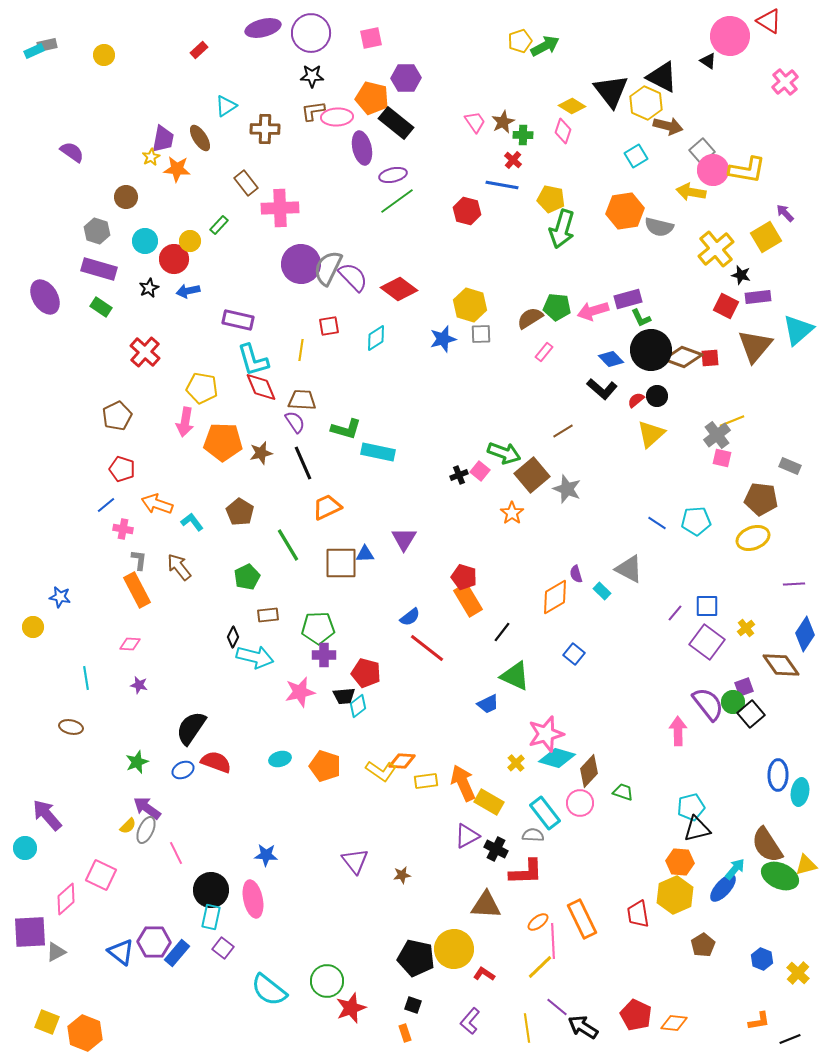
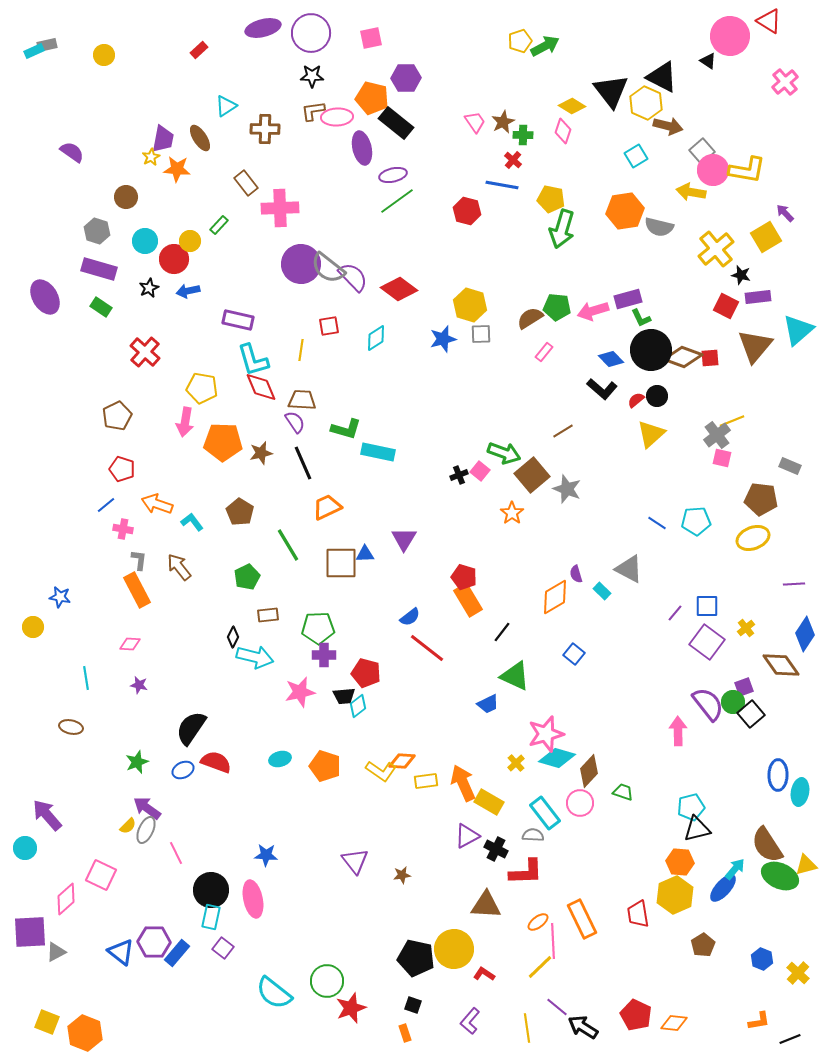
gray semicircle at (328, 268): rotated 78 degrees counterclockwise
cyan semicircle at (269, 990): moved 5 px right, 3 px down
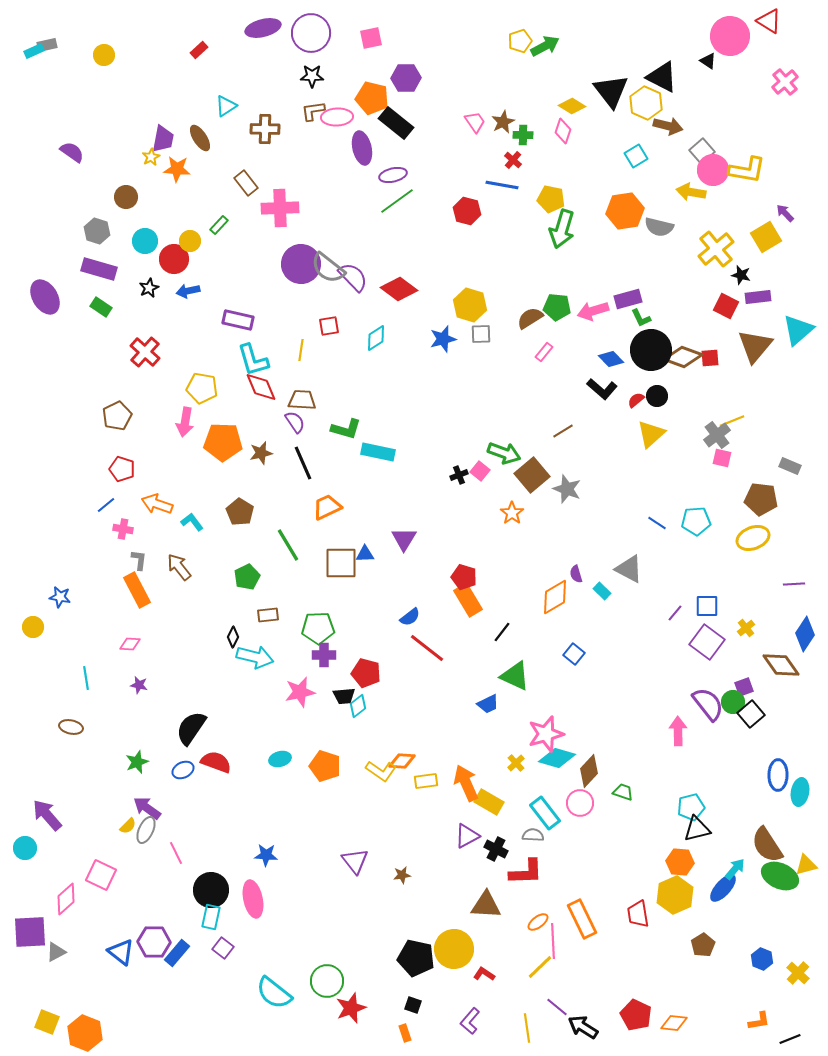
orange arrow at (463, 783): moved 3 px right
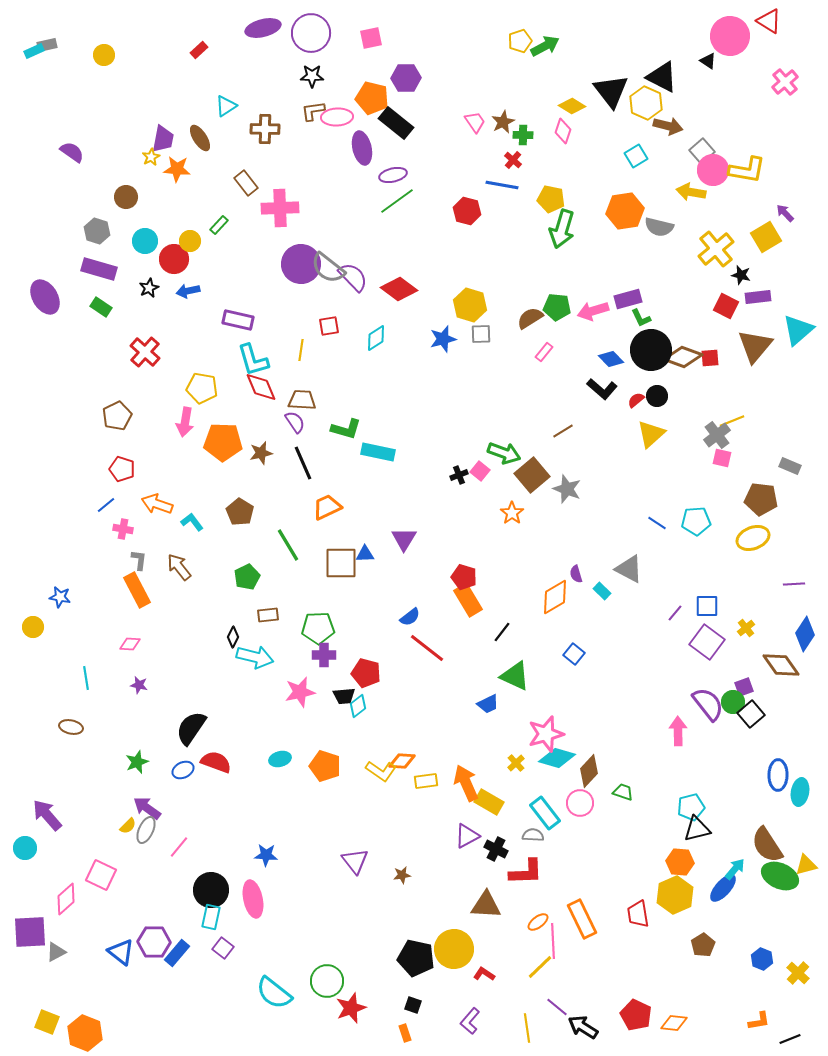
pink line at (176, 853): moved 3 px right, 6 px up; rotated 65 degrees clockwise
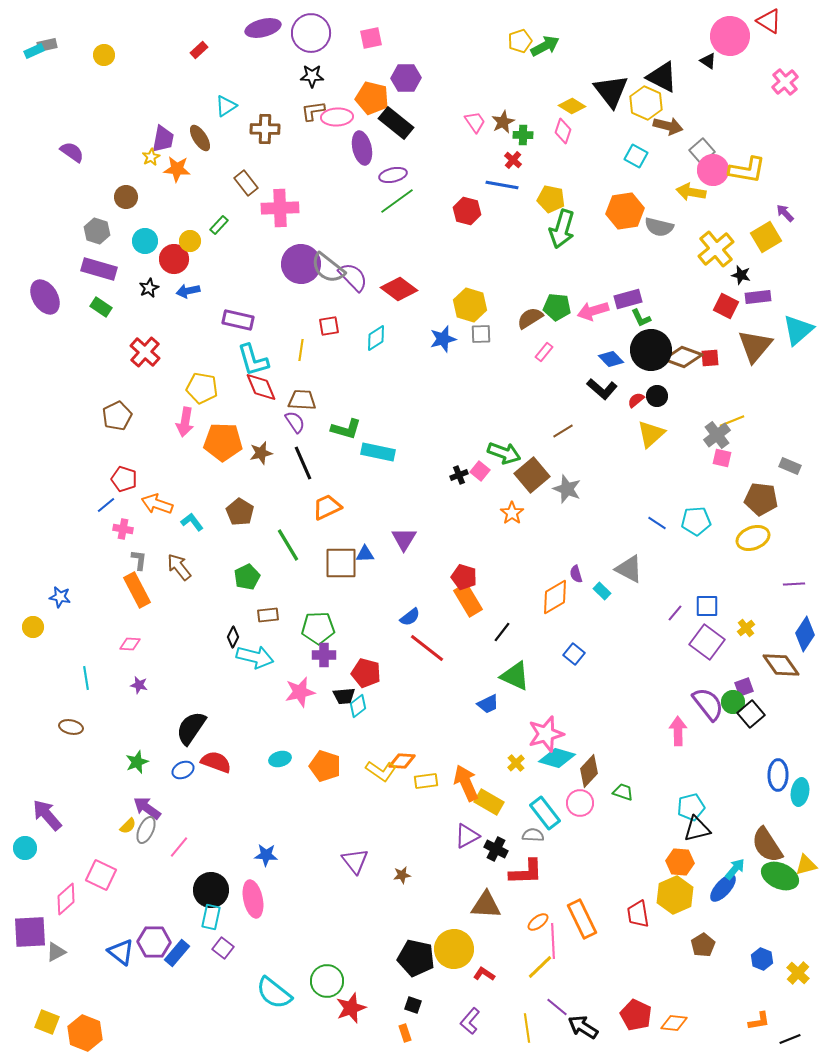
cyan square at (636, 156): rotated 30 degrees counterclockwise
red pentagon at (122, 469): moved 2 px right, 10 px down
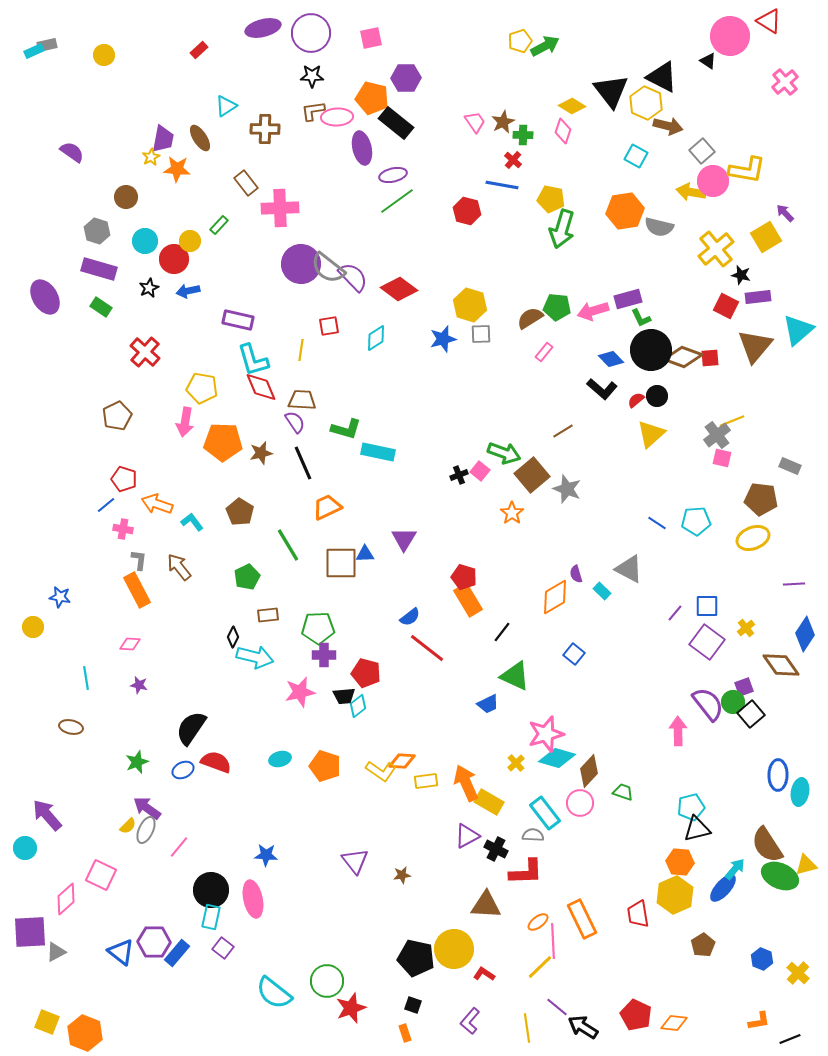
pink circle at (713, 170): moved 11 px down
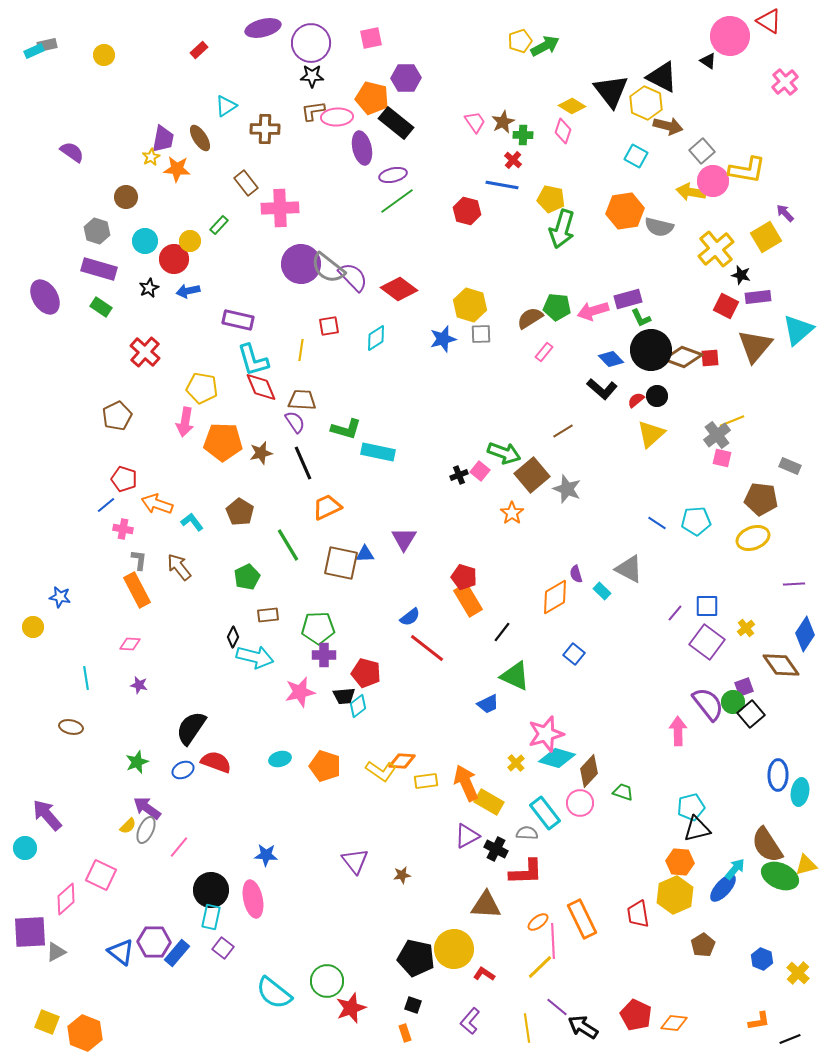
purple circle at (311, 33): moved 10 px down
brown square at (341, 563): rotated 12 degrees clockwise
gray semicircle at (533, 835): moved 6 px left, 2 px up
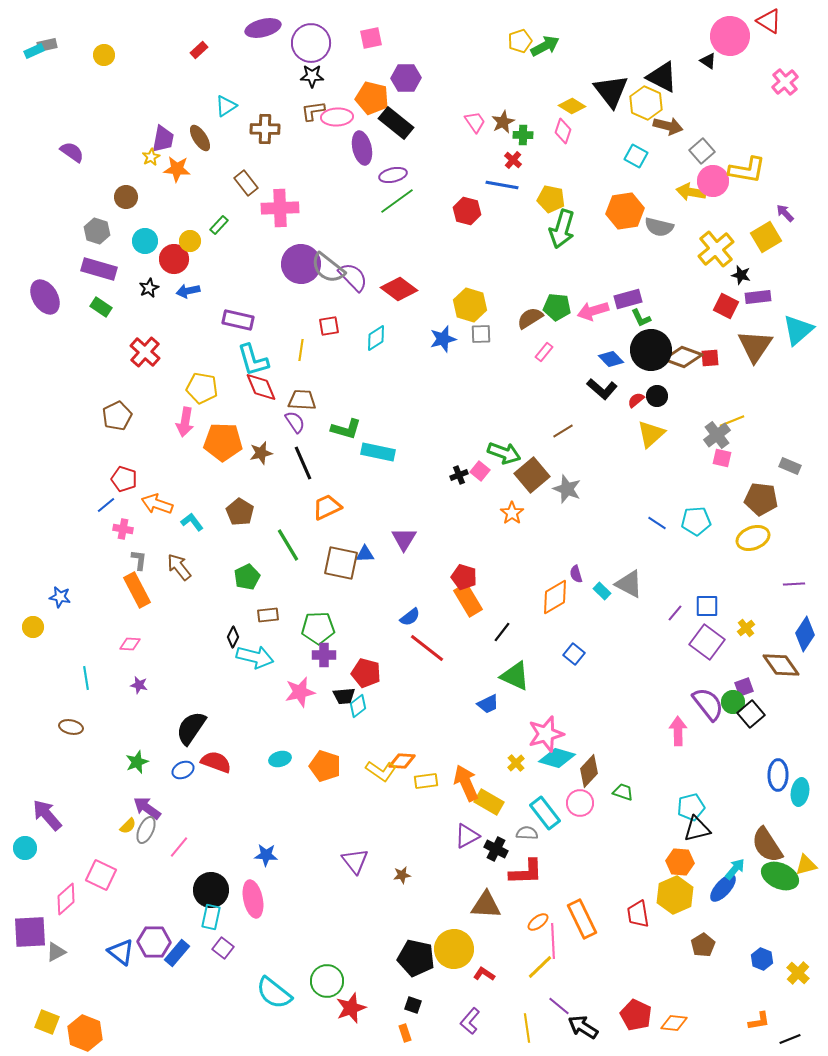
brown triangle at (755, 346): rotated 6 degrees counterclockwise
gray triangle at (629, 569): moved 15 px down
purple line at (557, 1007): moved 2 px right, 1 px up
